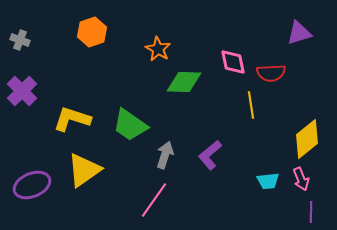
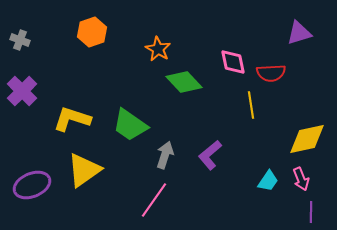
green diamond: rotated 45 degrees clockwise
yellow diamond: rotated 27 degrees clockwise
cyan trapezoid: rotated 50 degrees counterclockwise
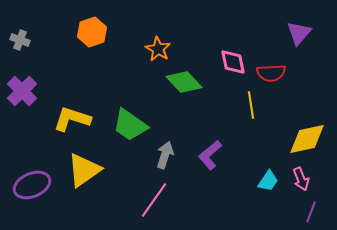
purple triangle: rotated 32 degrees counterclockwise
purple line: rotated 20 degrees clockwise
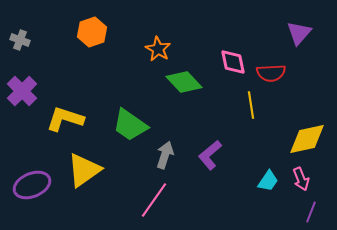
yellow L-shape: moved 7 px left
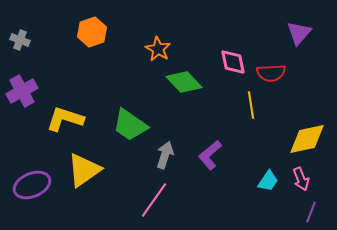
purple cross: rotated 16 degrees clockwise
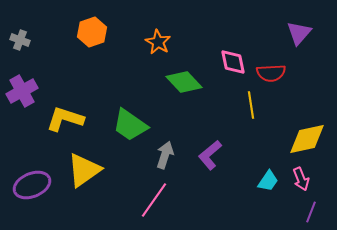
orange star: moved 7 px up
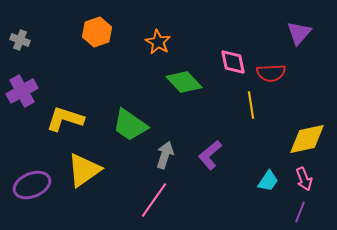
orange hexagon: moved 5 px right
pink arrow: moved 3 px right
purple line: moved 11 px left
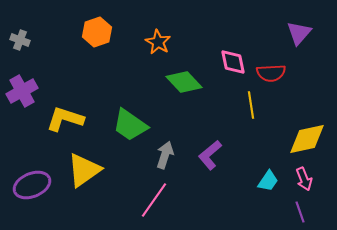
purple line: rotated 40 degrees counterclockwise
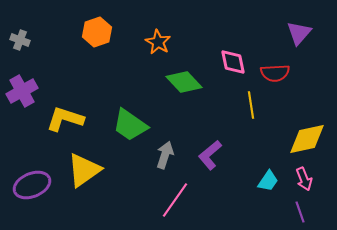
red semicircle: moved 4 px right
pink line: moved 21 px right
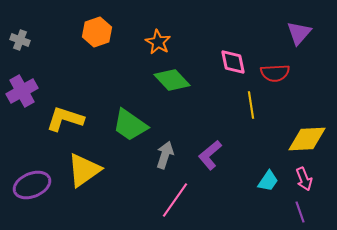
green diamond: moved 12 px left, 2 px up
yellow diamond: rotated 9 degrees clockwise
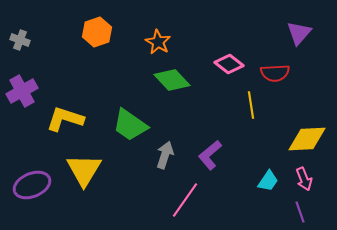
pink diamond: moved 4 px left, 2 px down; rotated 40 degrees counterclockwise
yellow triangle: rotated 24 degrees counterclockwise
pink line: moved 10 px right
